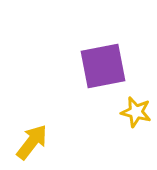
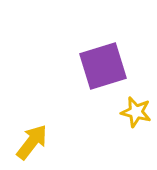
purple square: rotated 6 degrees counterclockwise
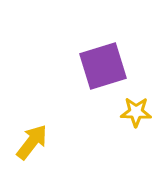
yellow star: rotated 12 degrees counterclockwise
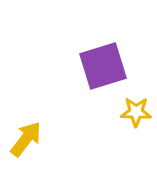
yellow arrow: moved 6 px left, 3 px up
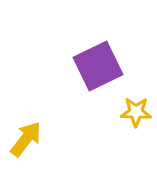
purple square: moved 5 px left; rotated 9 degrees counterclockwise
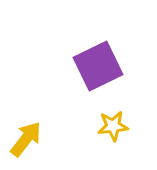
yellow star: moved 23 px left, 14 px down; rotated 8 degrees counterclockwise
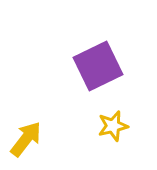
yellow star: rotated 8 degrees counterclockwise
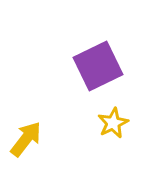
yellow star: moved 3 px up; rotated 12 degrees counterclockwise
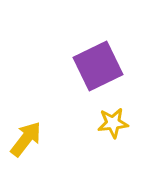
yellow star: rotated 20 degrees clockwise
